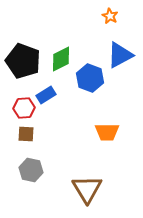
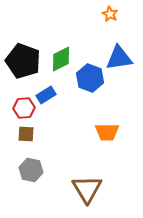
orange star: moved 2 px up
blue triangle: moved 1 px left, 3 px down; rotated 20 degrees clockwise
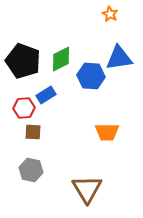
blue hexagon: moved 1 px right, 2 px up; rotated 16 degrees counterclockwise
brown square: moved 7 px right, 2 px up
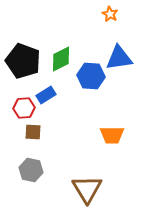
orange trapezoid: moved 5 px right, 3 px down
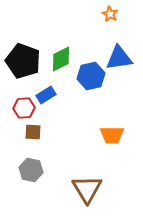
blue hexagon: rotated 16 degrees counterclockwise
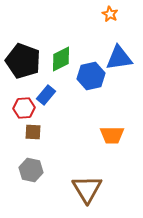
blue rectangle: rotated 18 degrees counterclockwise
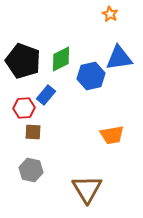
orange trapezoid: rotated 10 degrees counterclockwise
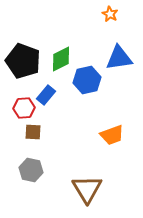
blue hexagon: moved 4 px left, 4 px down
orange trapezoid: rotated 10 degrees counterclockwise
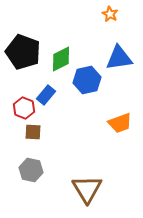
black pentagon: moved 9 px up
red hexagon: rotated 25 degrees clockwise
orange trapezoid: moved 8 px right, 12 px up
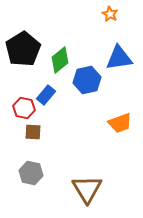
black pentagon: moved 3 px up; rotated 20 degrees clockwise
green diamond: moved 1 px left, 1 px down; rotated 12 degrees counterclockwise
red hexagon: rotated 10 degrees counterclockwise
gray hexagon: moved 3 px down
